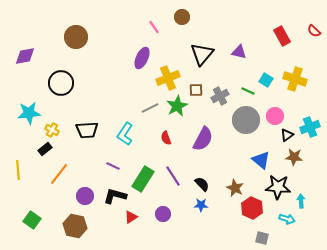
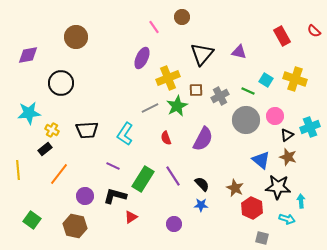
purple diamond at (25, 56): moved 3 px right, 1 px up
brown star at (294, 157): moved 6 px left; rotated 12 degrees clockwise
purple circle at (163, 214): moved 11 px right, 10 px down
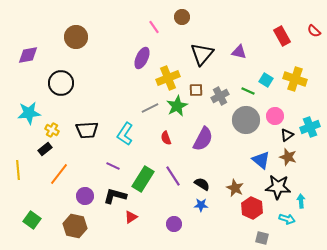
black semicircle at (202, 184): rotated 14 degrees counterclockwise
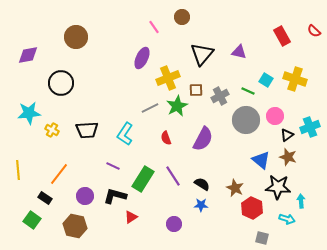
black rectangle at (45, 149): moved 49 px down; rotated 72 degrees clockwise
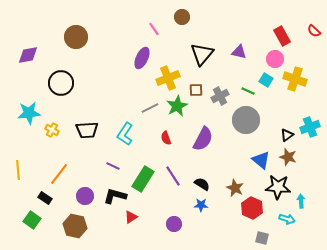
pink line at (154, 27): moved 2 px down
pink circle at (275, 116): moved 57 px up
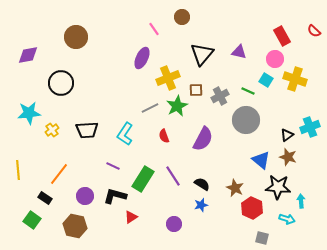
yellow cross at (52, 130): rotated 24 degrees clockwise
red semicircle at (166, 138): moved 2 px left, 2 px up
blue star at (201, 205): rotated 16 degrees counterclockwise
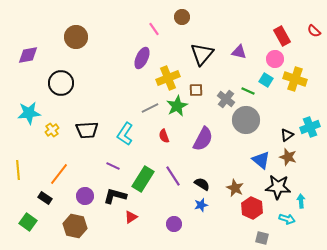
gray cross at (220, 96): moved 6 px right, 3 px down; rotated 24 degrees counterclockwise
green square at (32, 220): moved 4 px left, 2 px down
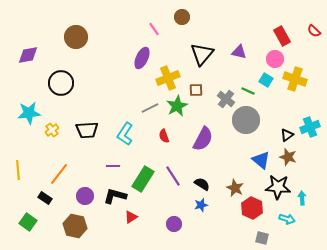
purple line at (113, 166): rotated 24 degrees counterclockwise
cyan arrow at (301, 201): moved 1 px right, 3 px up
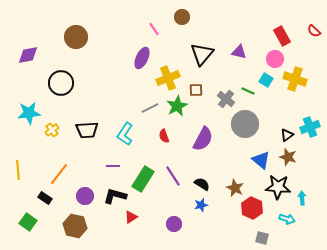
gray circle at (246, 120): moved 1 px left, 4 px down
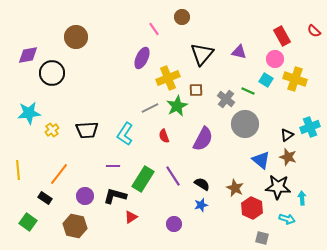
black circle at (61, 83): moved 9 px left, 10 px up
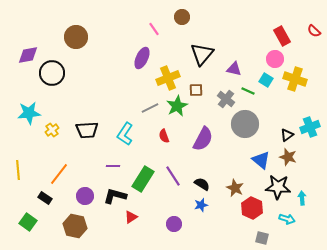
purple triangle at (239, 52): moved 5 px left, 17 px down
